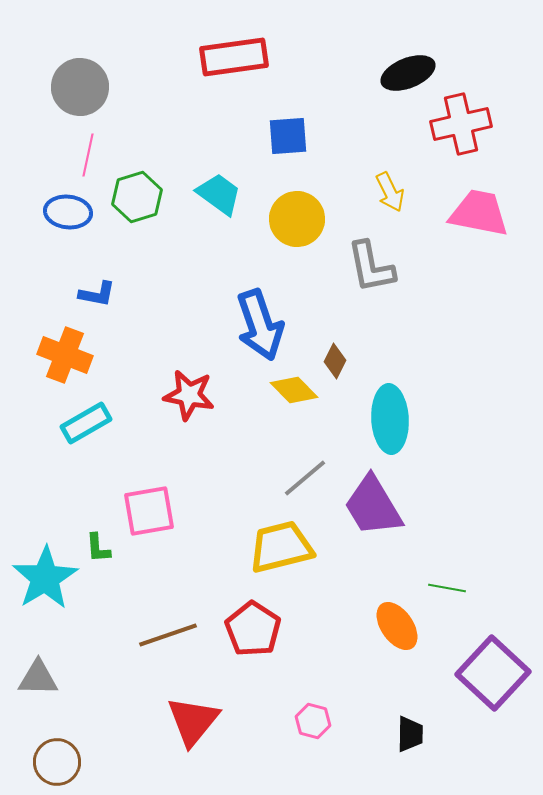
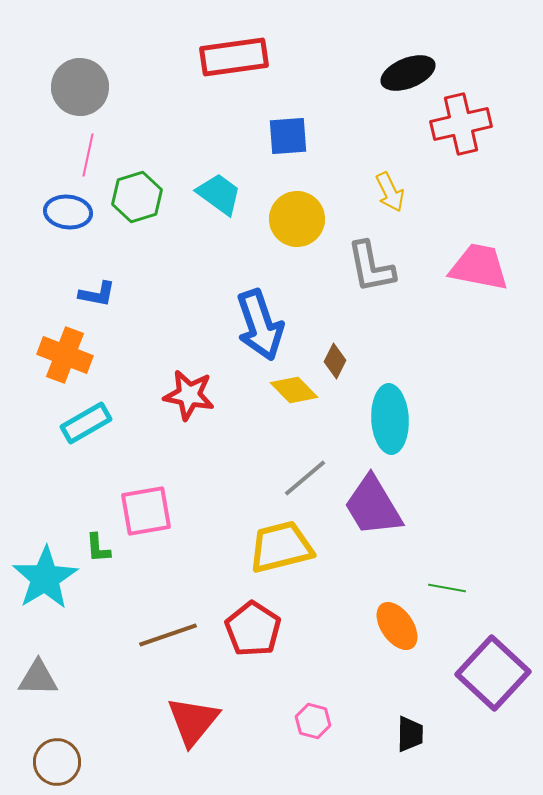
pink trapezoid: moved 54 px down
pink square: moved 3 px left
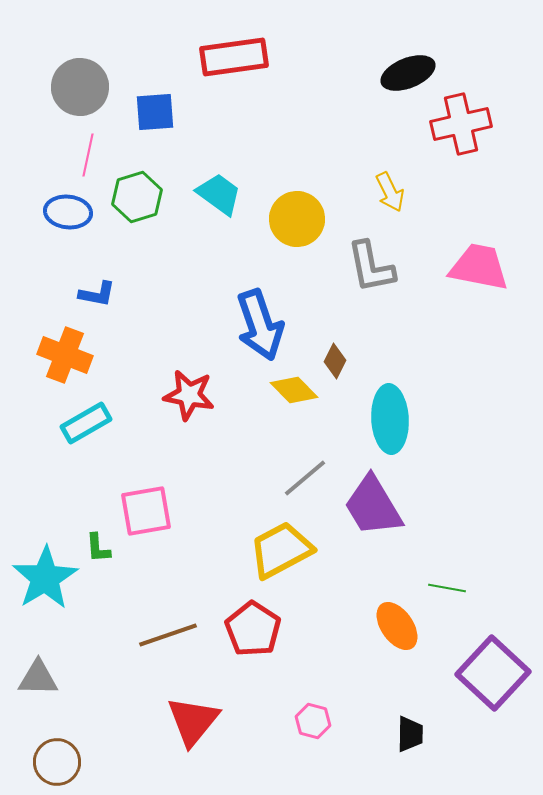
blue square: moved 133 px left, 24 px up
yellow trapezoid: moved 3 px down; rotated 14 degrees counterclockwise
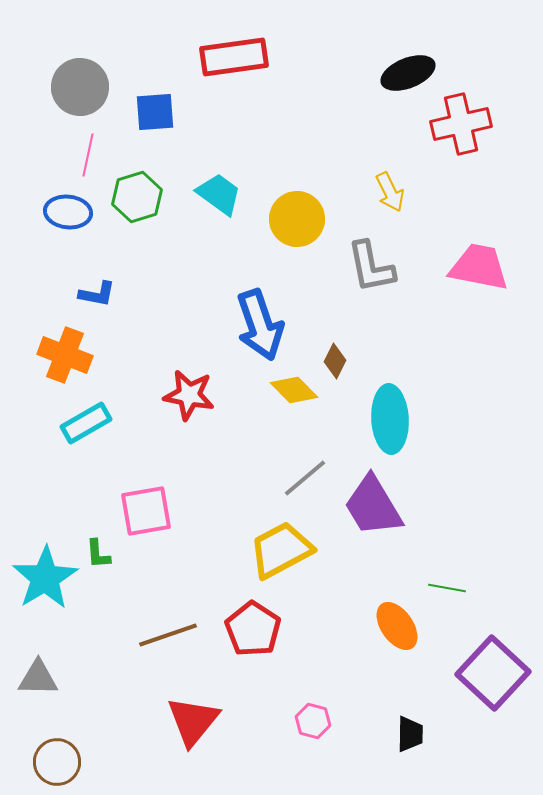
green L-shape: moved 6 px down
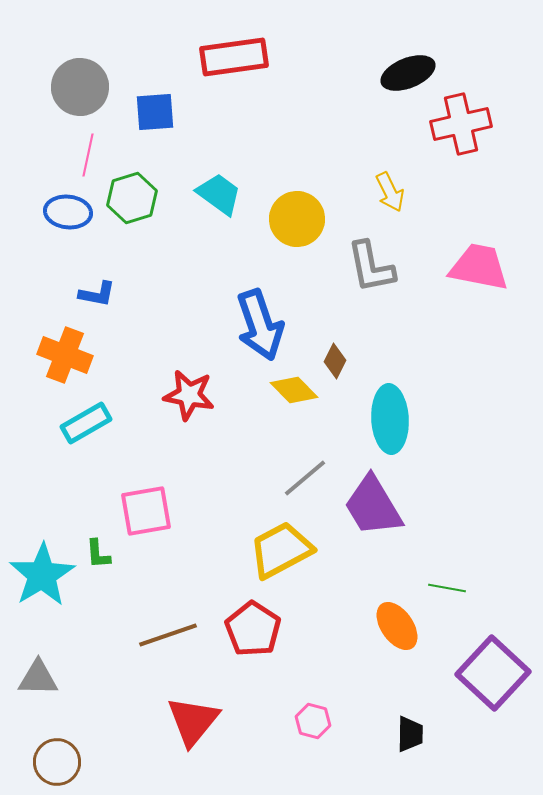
green hexagon: moved 5 px left, 1 px down
cyan star: moved 3 px left, 3 px up
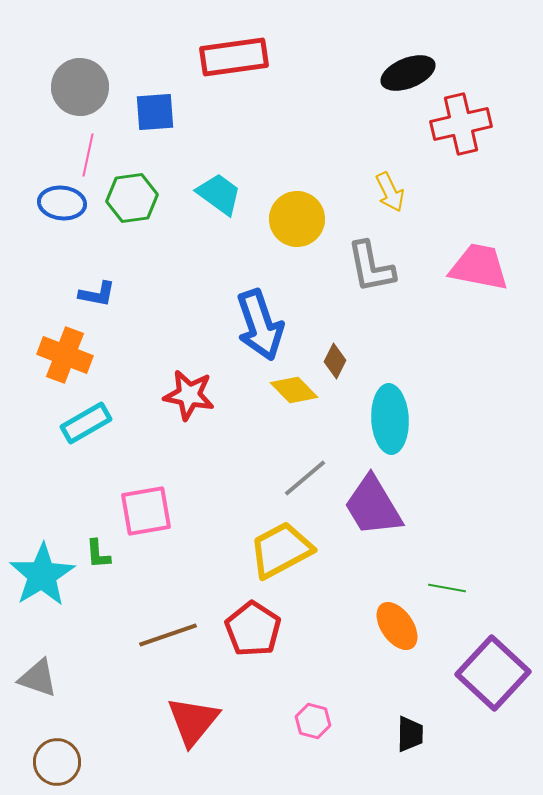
green hexagon: rotated 9 degrees clockwise
blue ellipse: moved 6 px left, 9 px up
gray triangle: rotated 18 degrees clockwise
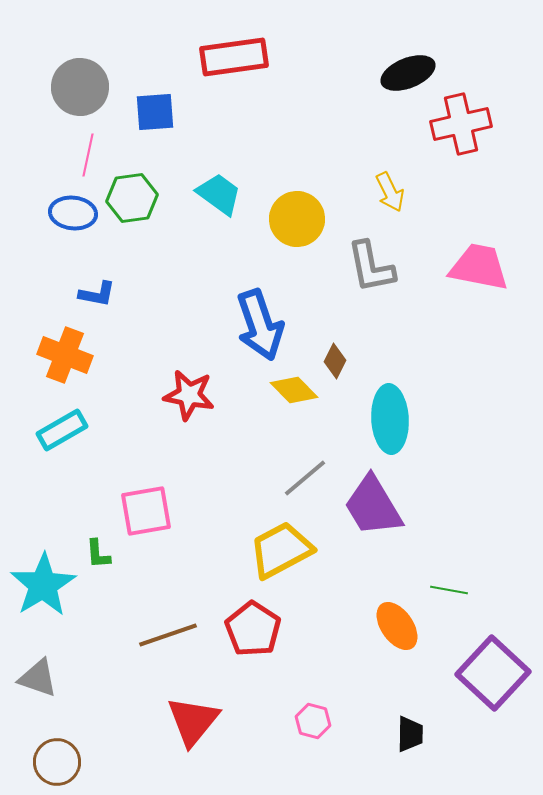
blue ellipse: moved 11 px right, 10 px down
cyan rectangle: moved 24 px left, 7 px down
cyan star: moved 1 px right, 10 px down
green line: moved 2 px right, 2 px down
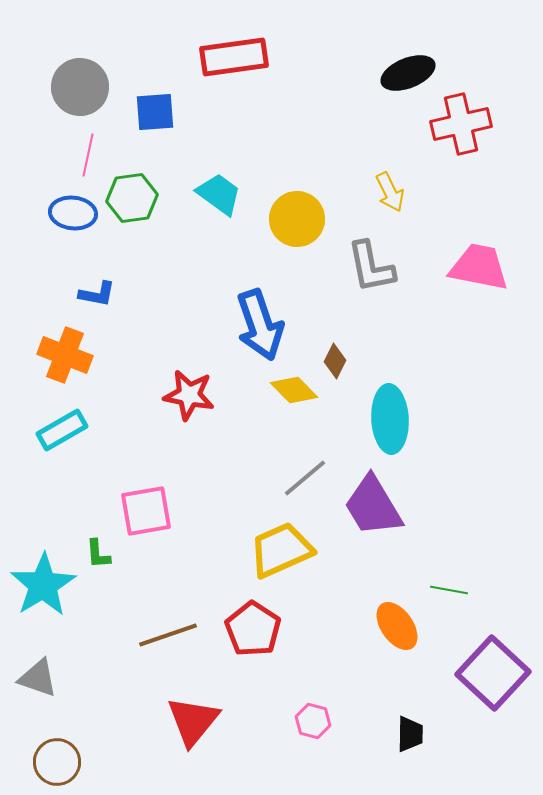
yellow trapezoid: rotated 4 degrees clockwise
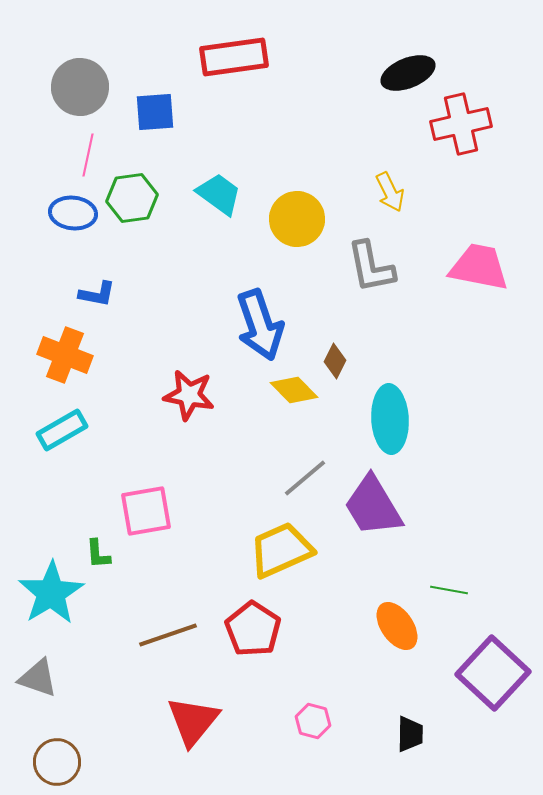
cyan star: moved 8 px right, 8 px down
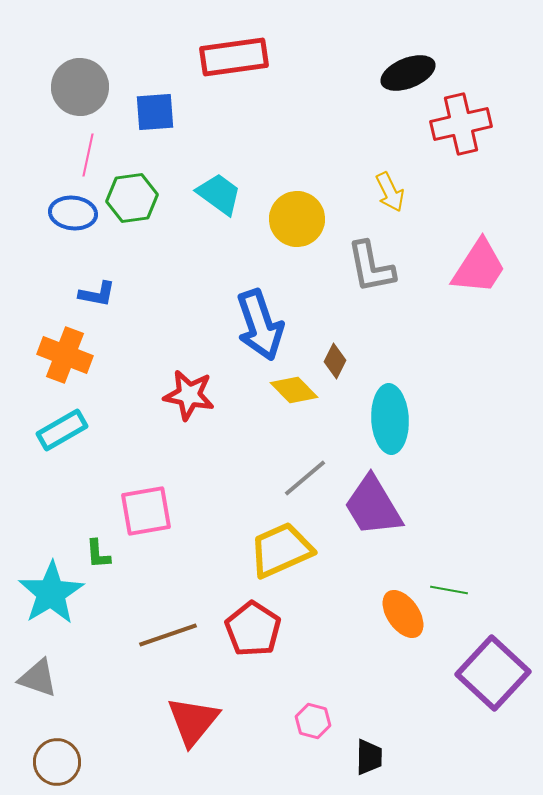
pink trapezoid: rotated 112 degrees clockwise
orange ellipse: moved 6 px right, 12 px up
black trapezoid: moved 41 px left, 23 px down
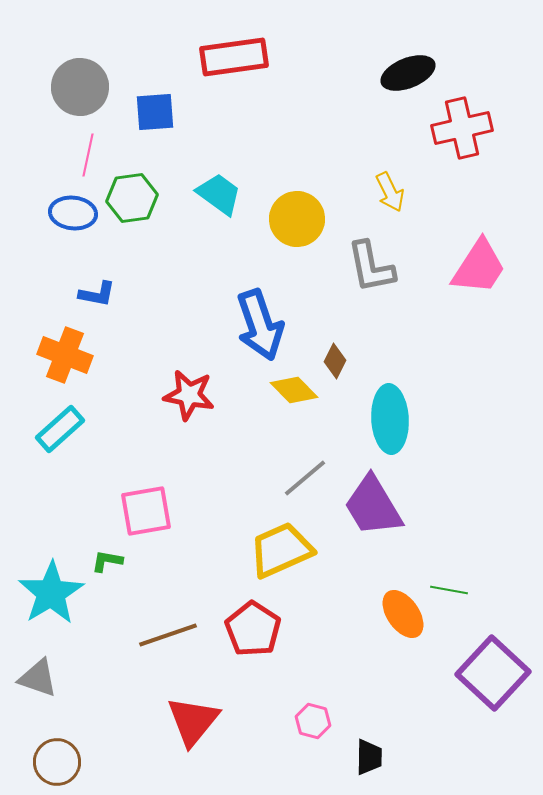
red cross: moved 1 px right, 4 px down
cyan rectangle: moved 2 px left, 1 px up; rotated 12 degrees counterclockwise
green L-shape: moved 9 px right, 7 px down; rotated 104 degrees clockwise
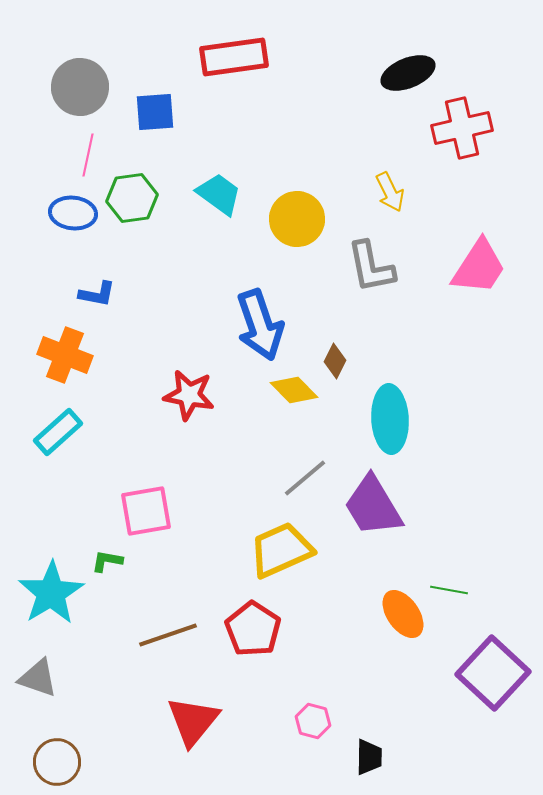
cyan rectangle: moved 2 px left, 3 px down
